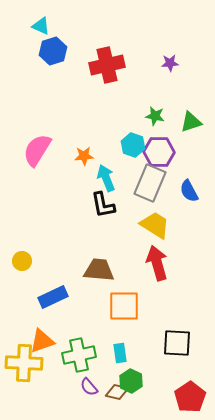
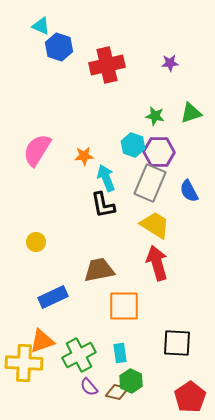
blue hexagon: moved 6 px right, 4 px up; rotated 24 degrees counterclockwise
green triangle: moved 9 px up
yellow circle: moved 14 px right, 19 px up
brown trapezoid: rotated 16 degrees counterclockwise
green cross: rotated 16 degrees counterclockwise
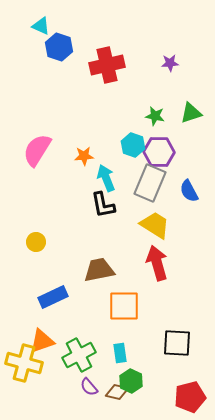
yellow cross: rotated 12 degrees clockwise
red pentagon: rotated 20 degrees clockwise
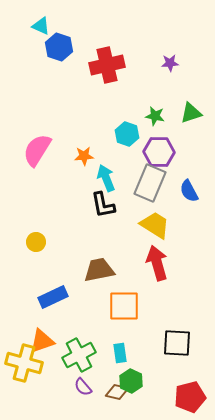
cyan hexagon: moved 6 px left, 11 px up
purple semicircle: moved 6 px left
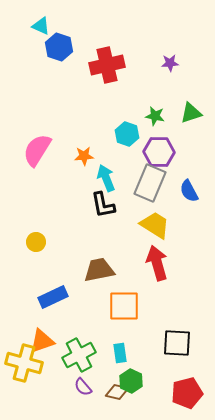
red pentagon: moved 3 px left, 4 px up
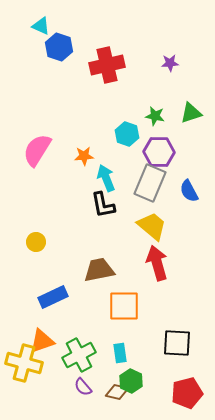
yellow trapezoid: moved 3 px left, 1 px down; rotated 8 degrees clockwise
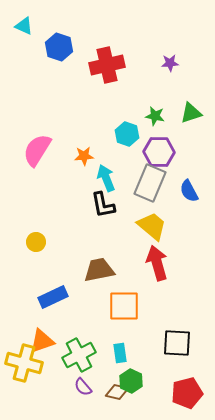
cyan triangle: moved 17 px left
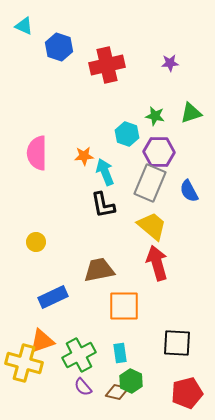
pink semicircle: moved 3 px down; rotated 32 degrees counterclockwise
cyan arrow: moved 1 px left, 6 px up
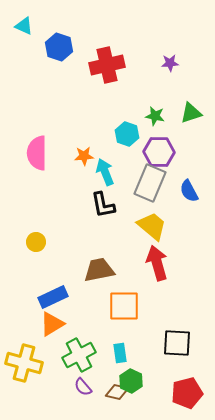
orange triangle: moved 10 px right, 17 px up; rotated 12 degrees counterclockwise
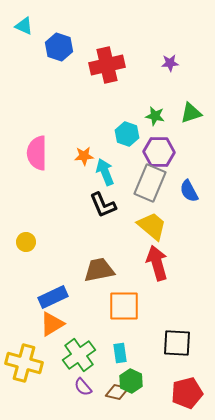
black L-shape: rotated 12 degrees counterclockwise
yellow circle: moved 10 px left
green cross: rotated 8 degrees counterclockwise
